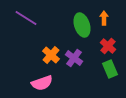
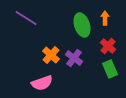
orange arrow: moved 1 px right
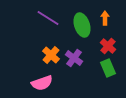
purple line: moved 22 px right
green rectangle: moved 2 px left, 1 px up
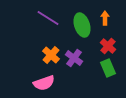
pink semicircle: moved 2 px right
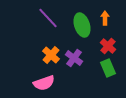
purple line: rotated 15 degrees clockwise
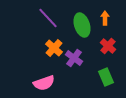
orange cross: moved 3 px right, 7 px up
green rectangle: moved 2 px left, 9 px down
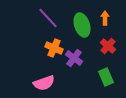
orange cross: rotated 18 degrees counterclockwise
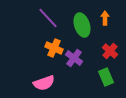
red cross: moved 2 px right, 5 px down
